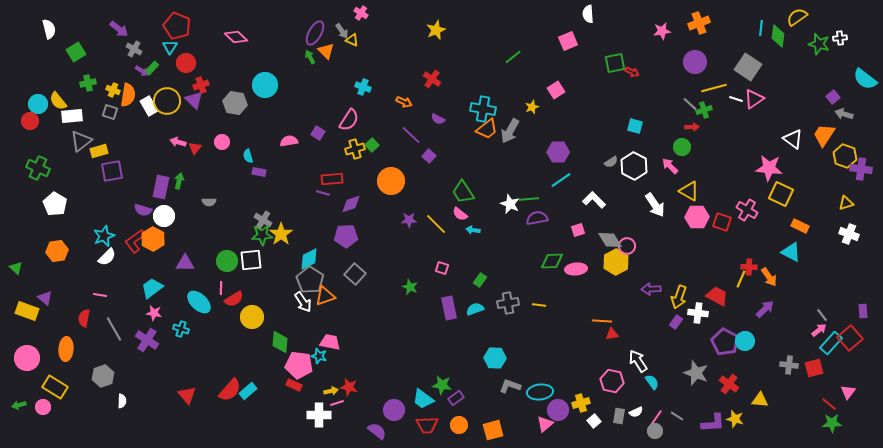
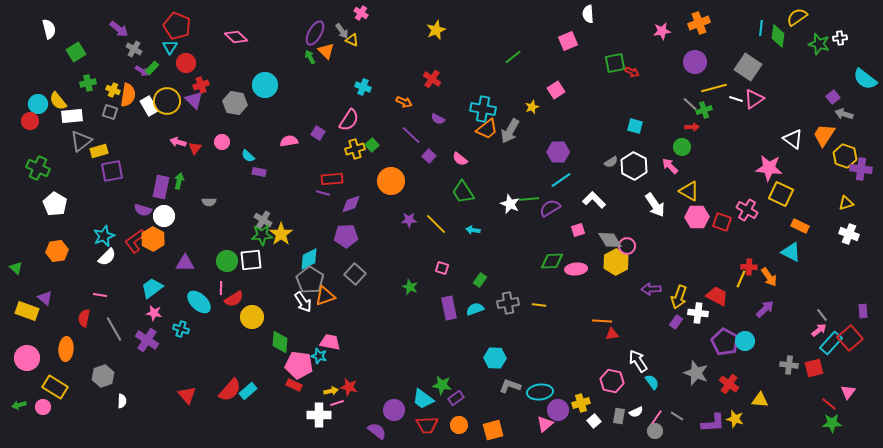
cyan semicircle at (248, 156): rotated 32 degrees counterclockwise
pink semicircle at (460, 214): moved 55 px up
purple semicircle at (537, 218): moved 13 px right, 10 px up; rotated 20 degrees counterclockwise
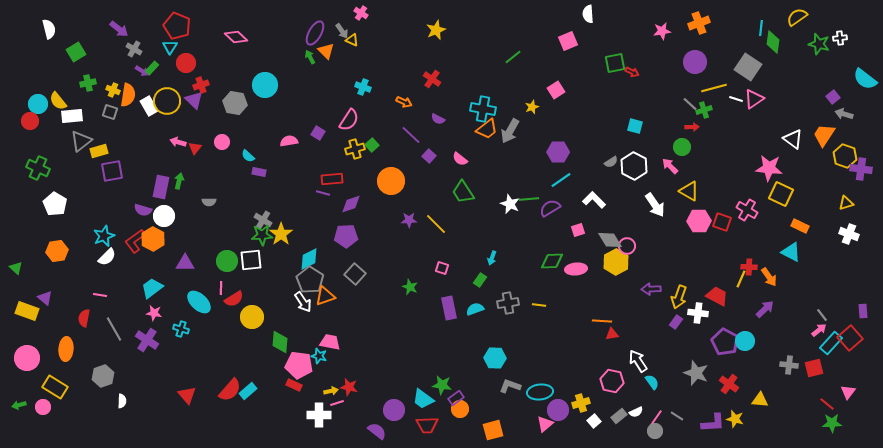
green diamond at (778, 36): moved 5 px left, 6 px down
pink hexagon at (697, 217): moved 2 px right, 4 px down
cyan arrow at (473, 230): moved 19 px right, 28 px down; rotated 80 degrees counterclockwise
red line at (829, 404): moved 2 px left
gray rectangle at (619, 416): rotated 42 degrees clockwise
orange circle at (459, 425): moved 1 px right, 16 px up
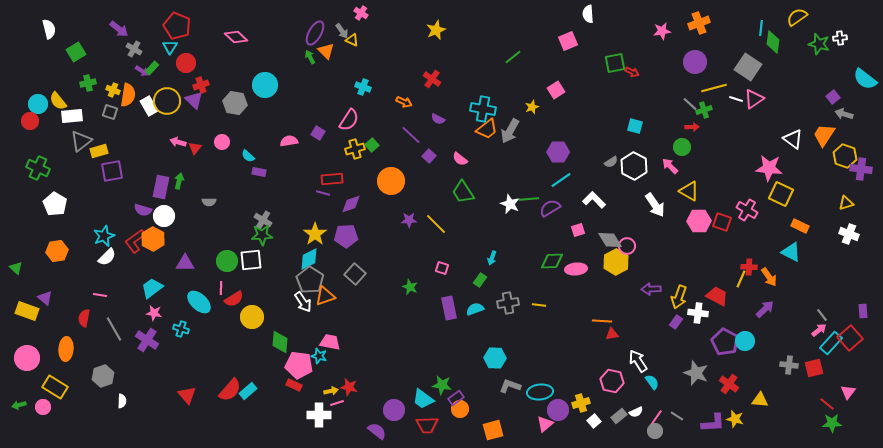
yellow star at (281, 234): moved 34 px right
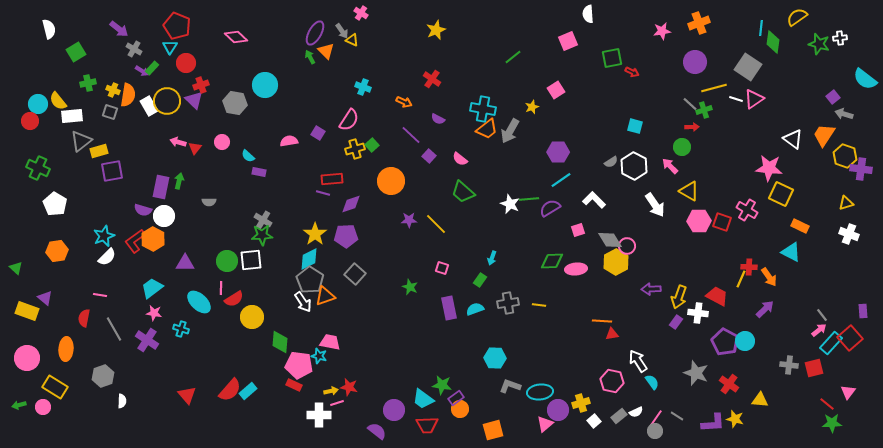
green square at (615, 63): moved 3 px left, 5 px up
green trapezoid at (463, 192): rotated 15 degrees counterclockwise
